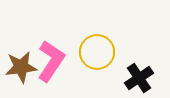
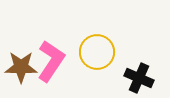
brown star: rotated 8 degrees clockwise
black cross: rotated 32 degrees counterclockwise
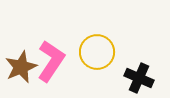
brown star: rotated 24 degrees counterclockwise
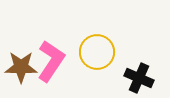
brown star: rotated 24 degrees clockwise
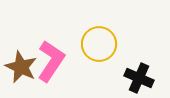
yellow circle: moved 2 px right, 8 px up
brown star: rotated 24 degrees clockwise
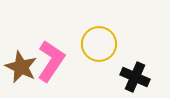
black cross: moved 4 px left, 1 px up
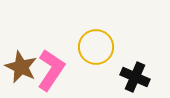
yellow circle: moved 3 px left, 3 px down
pink L-shape: moved 9 px down
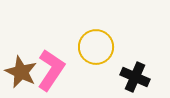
brown star: moved 5 px down
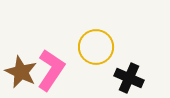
black cross: moved 6 px left, 1 px down
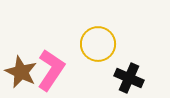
yellow circle: moved 2 px right, 3 px up
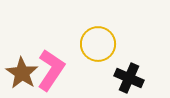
brown star: moved 1 px right, 1 px down; rotated 8 degrees clockwise
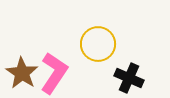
pink L-shape: moved 3 px right, 3 px down
